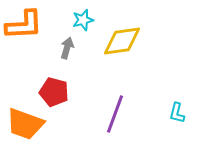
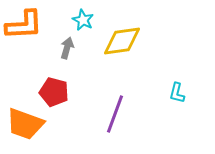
cyan star: rotated 30 degrees counterclockwise
cyan L-shape: moved 20 px up
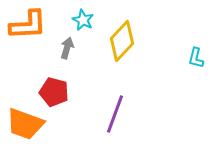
orange L-shape: moved 4 px right
yellow diamond: rotated 39 degrees counterclockwise
cyan L-shape: moved 19 px right, 35 px up
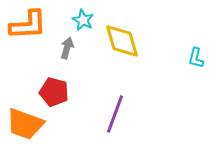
yellow diamond: rotated 60 degrees counterclockwise
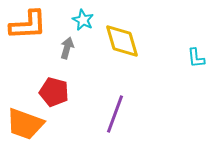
cyan L-shape: rotated 20 degrees counterclockwise
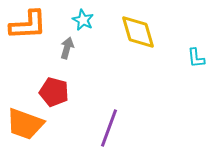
yellow diamond: moved 16 px right, 9 px up
purple line: moved 6 px left, 14 px down
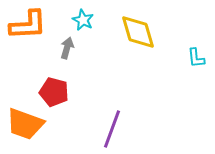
purple line: moved 3 px right, 1 px down
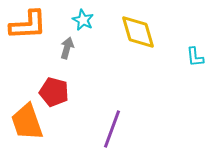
cyan L-shape: moved 1 px left, 1 px up
orange trapezoid: moved 2 px right, 2 px up; rotated 51 degrees clockwise
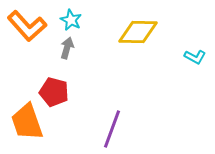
cyan star: moved 12 px left
orange L-shape: moved 1 px left, 1 px down; rotated 51 degrees clockwise
yellow diamond: rotated 72 degrees counterclockwise
cyan L-shape: rotated 55 degrees counterclockwise
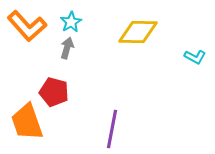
cyan star: moved 2 px down; rotated 15 degrees clockwise
purple line: rotated 9 degrees counterclockwise
